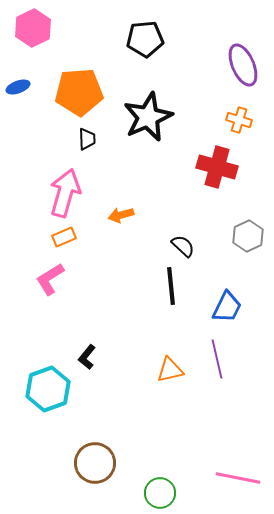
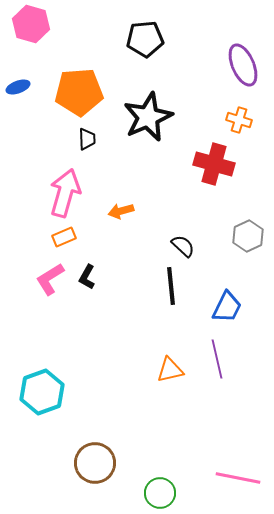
pink hexagon: moved 2 px left, 4 px up; rotated 18 degrees counterclockwise
red cross: moved 3 px left, 3 px up
orange arrow: moved 4 px up
black L-shape: moved 80 px up; rotated 10 degrees counterclockwise
cyan hexagon: moved 6 px left, 3 px down
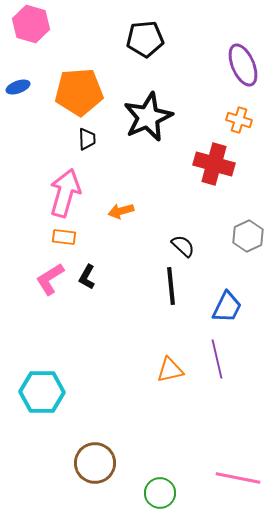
orange rectangle: rotated 30 degrees clockwise
cyan hexagon: rotated 21 degrees clockwise
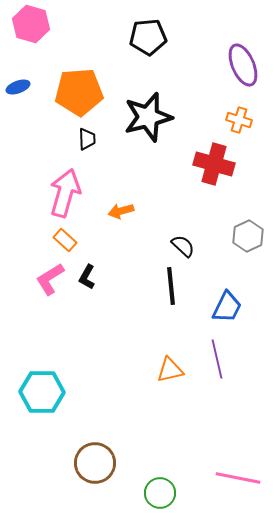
black pentagon: moved 3 px right, 2 px up
black star: rotated 9 degrees clockwise
orange rectangle: moved 1 px right, 3 px down; rotated 35 degrees clockwise
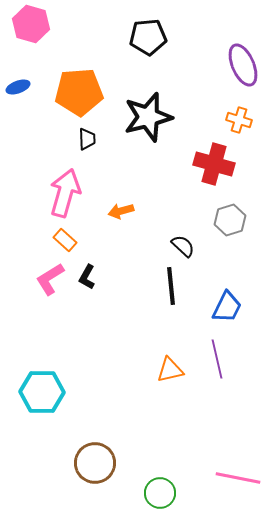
gray hexagon: moved 18 px left, 16 px up; rotated 8 degrees clockwise
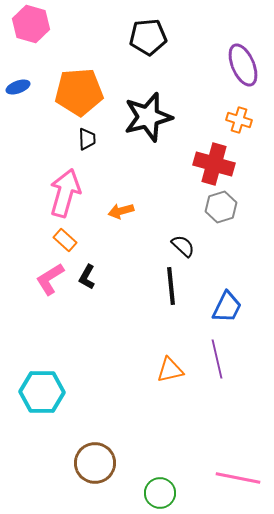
gray hexagon: moved 9 px left, 13 px up
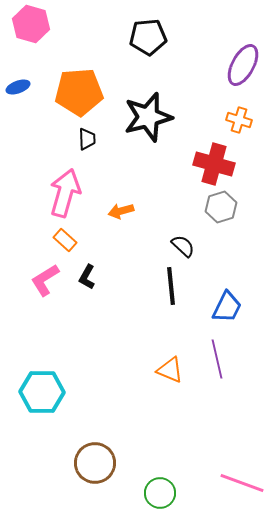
purple ellipse: rotated 51 degrees clockwise
pink L-shape: moved 5 px left, 1 px down
orange triangle: rotated 36 degrees clockwise
pink line: moved 4 px right, 5 px down; rotated 9 degrees clockwise
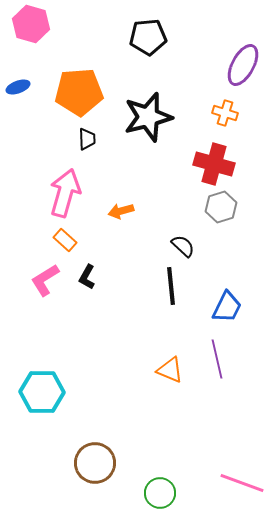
orange cross: moved 14 px left, 7 px up
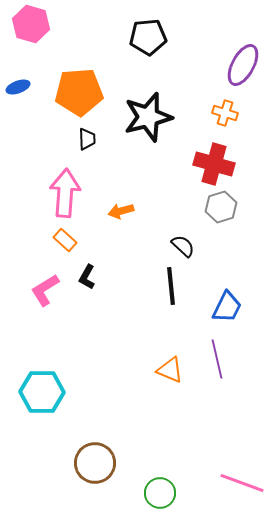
pink arrow: rotated 12 degrees counterclockwise
pink L-shape: moved 10 px down
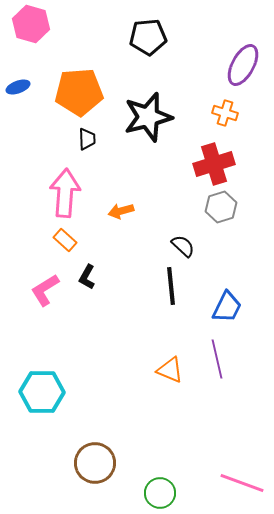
red cross: rotated 33 degrees counterclockwise
